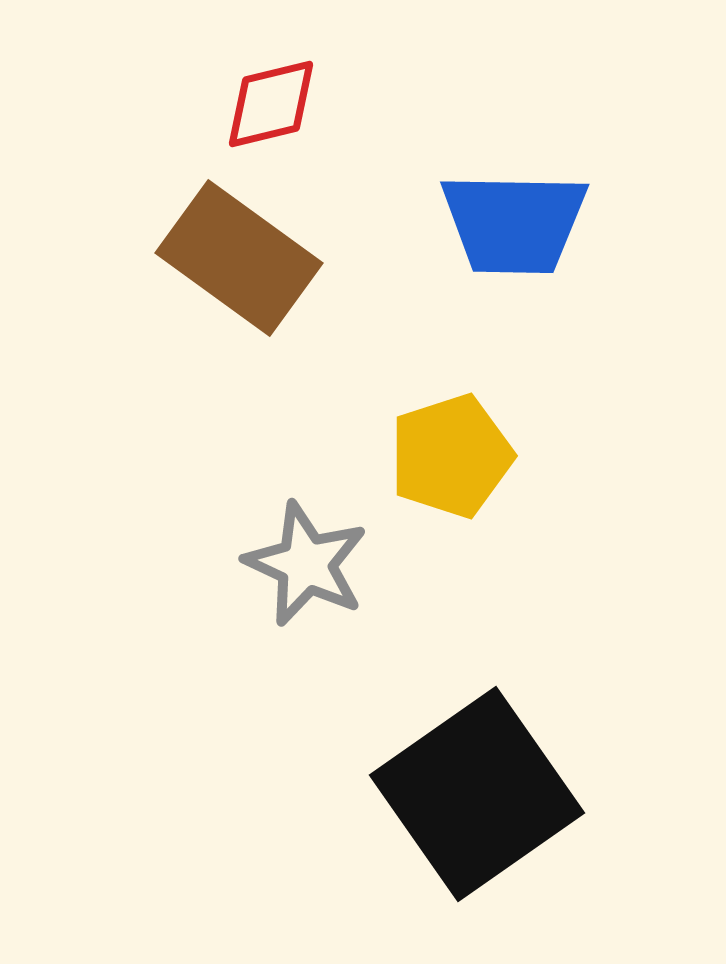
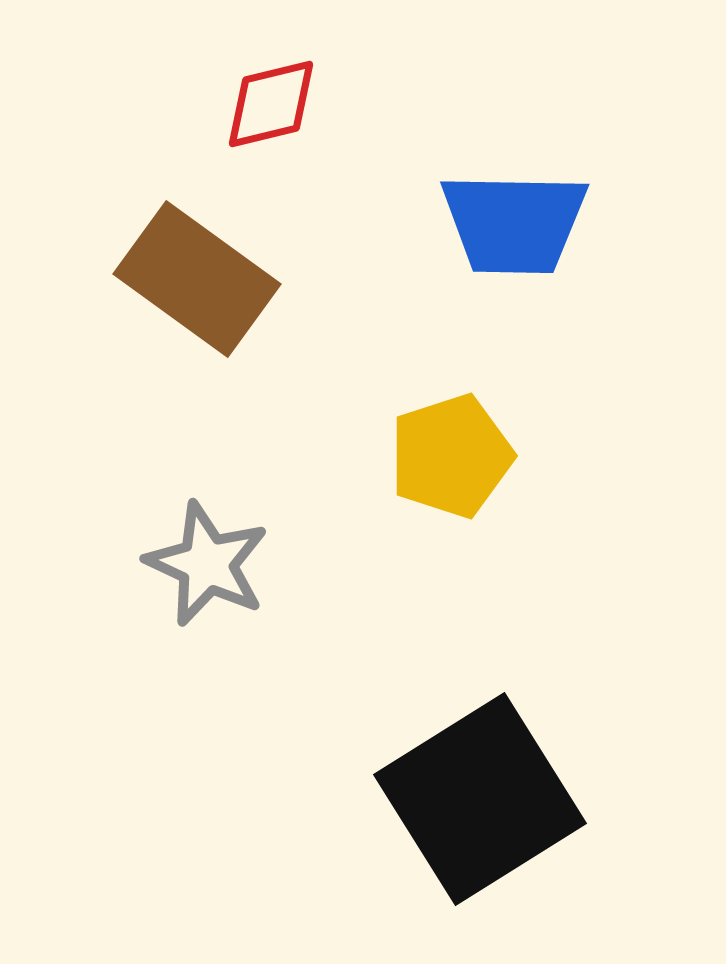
brown rectangle: moved 42 px left, 21 px down
gray star: moved 99 px left
black square: moved 3 px right, 5 px down; rotated 3 degrees clockwise
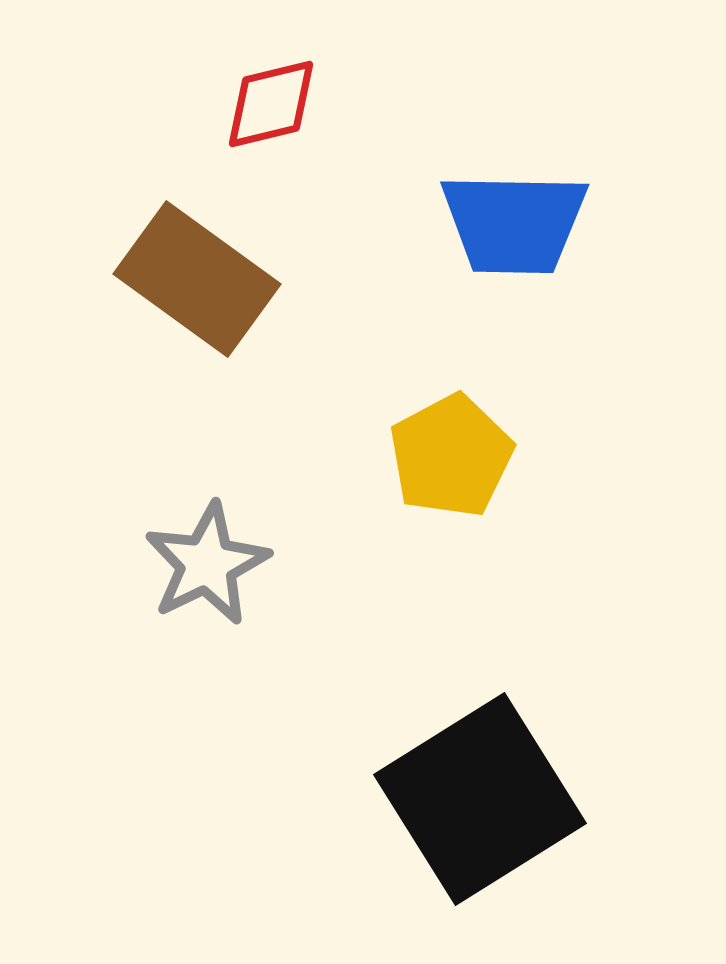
yellow pentagon: rotated 10 degrees counterclockwise
gray star: rotated 21 degrees clockwise
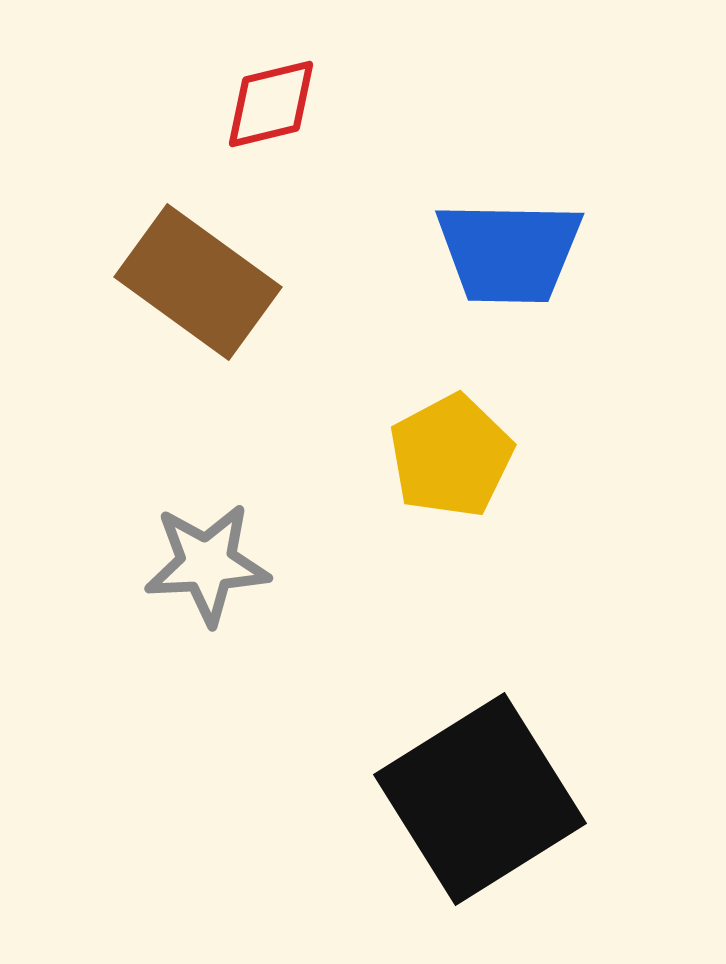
blue trapezoid: moved 5 px left, 29 px down
brown rectangle: moved 1 px right, 3 px down
gray star: rotated 23 degrees clockwise
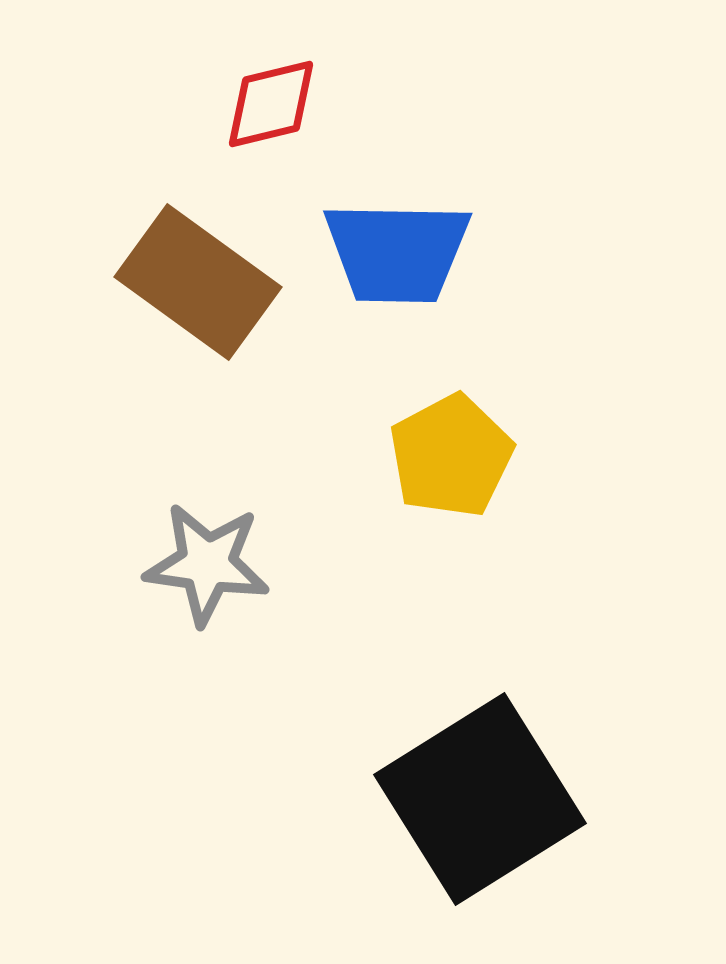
blue trapezoid: moved 112 px left
gray star: rotated 11 degrees clockwise
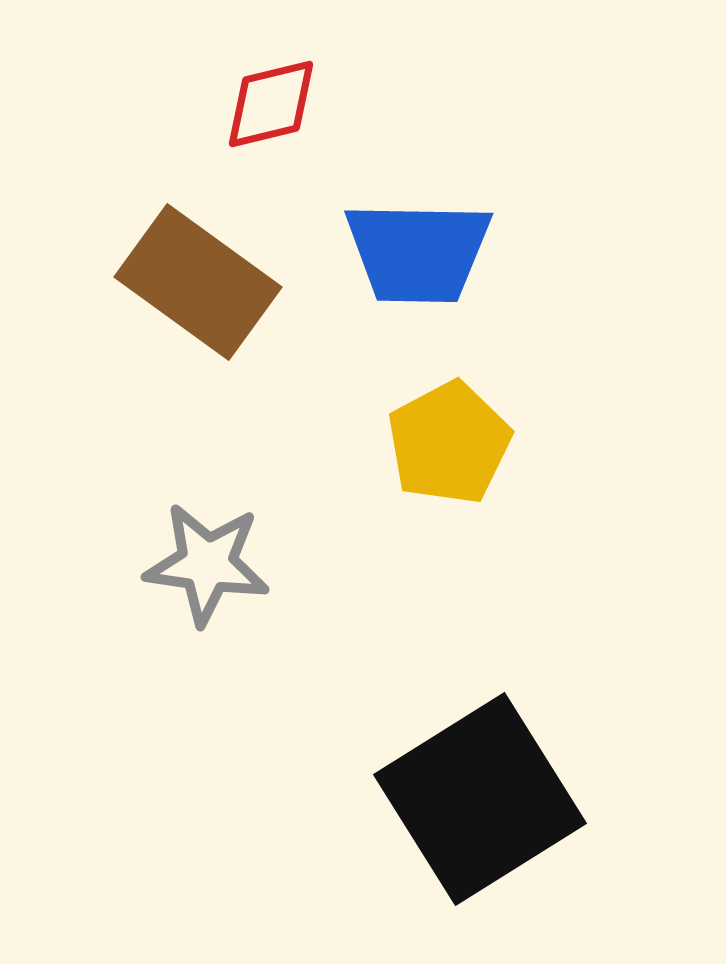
blue trapezoid: moved 21 px right
yellow pentagon: moved 2 px left, 13 px up
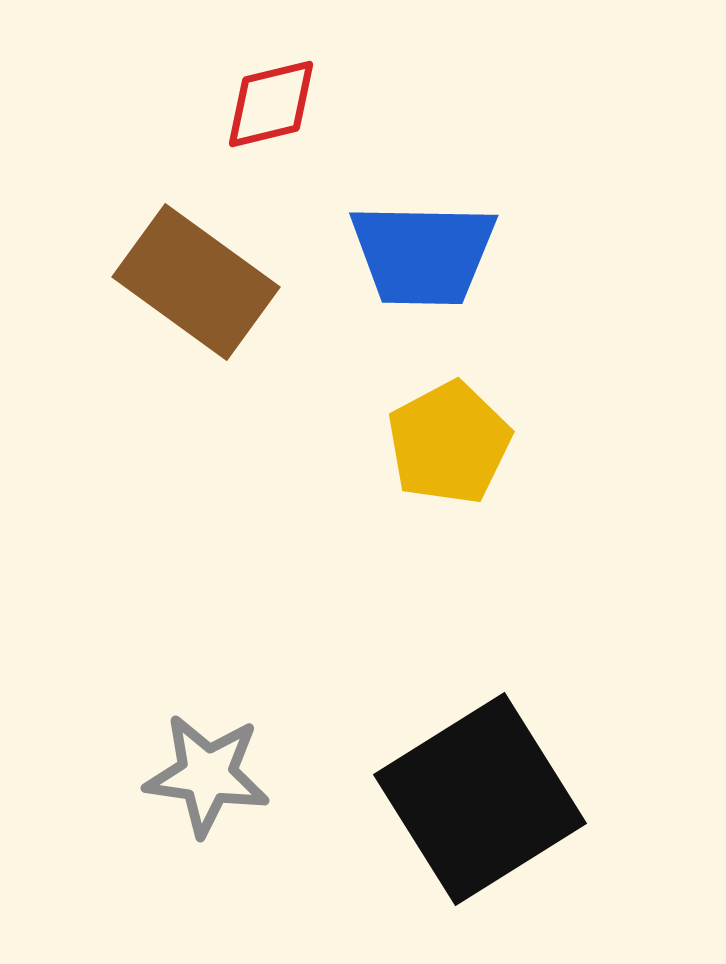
blue trapezoid: moved 5 px right, 2 px down
brown rectangle: moved 2 px left
gray star: moved 211 px down
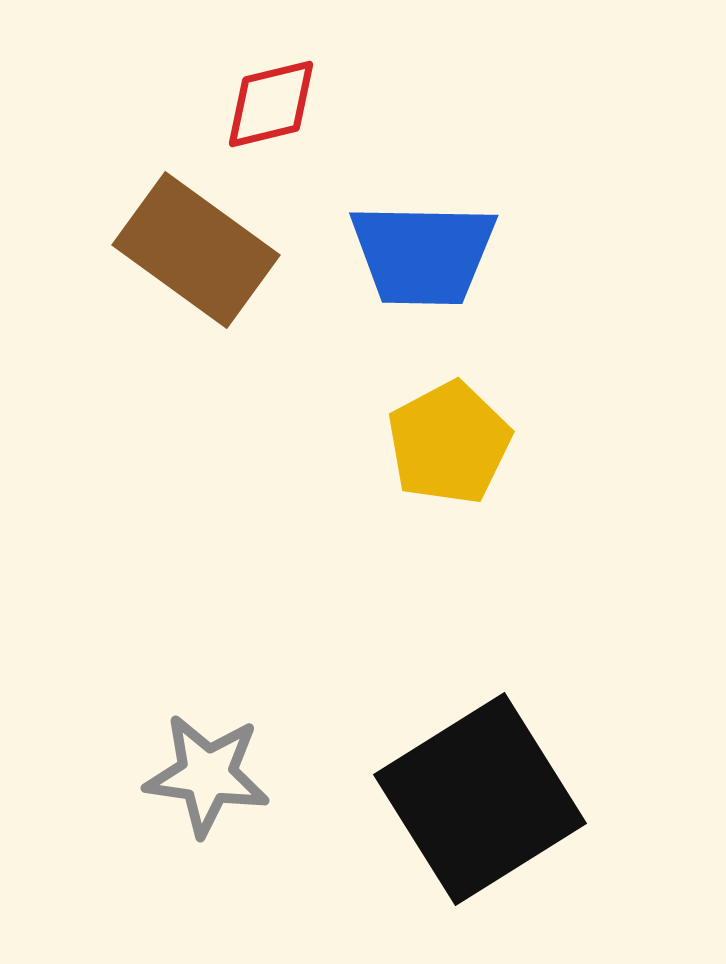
brown rectangle: moved 32 px up
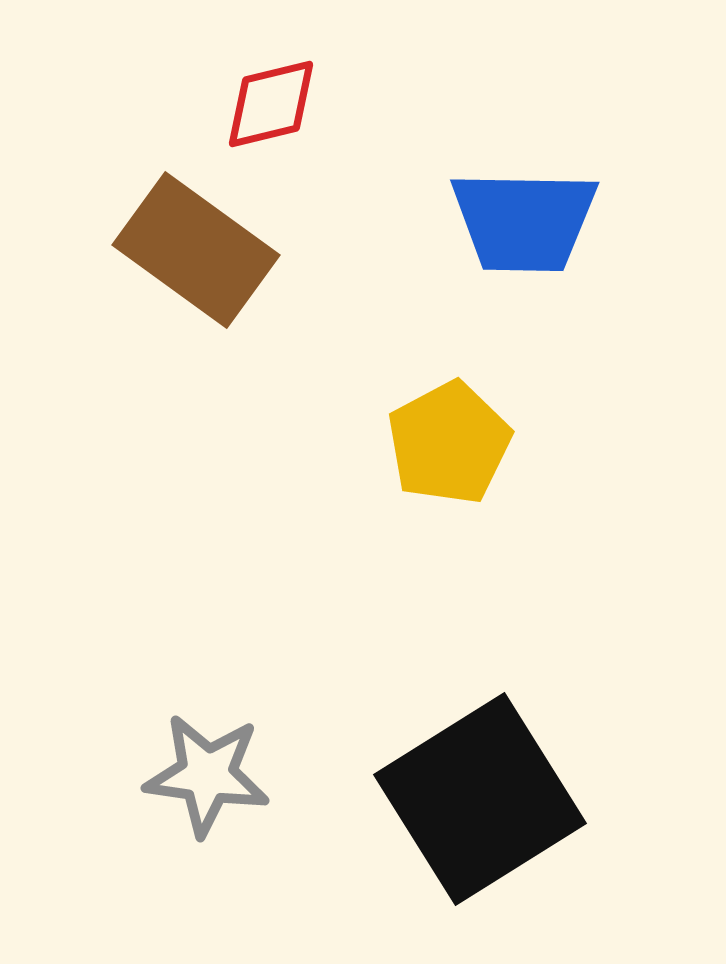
blue trapezoid: moved 101 px right, 33 px up
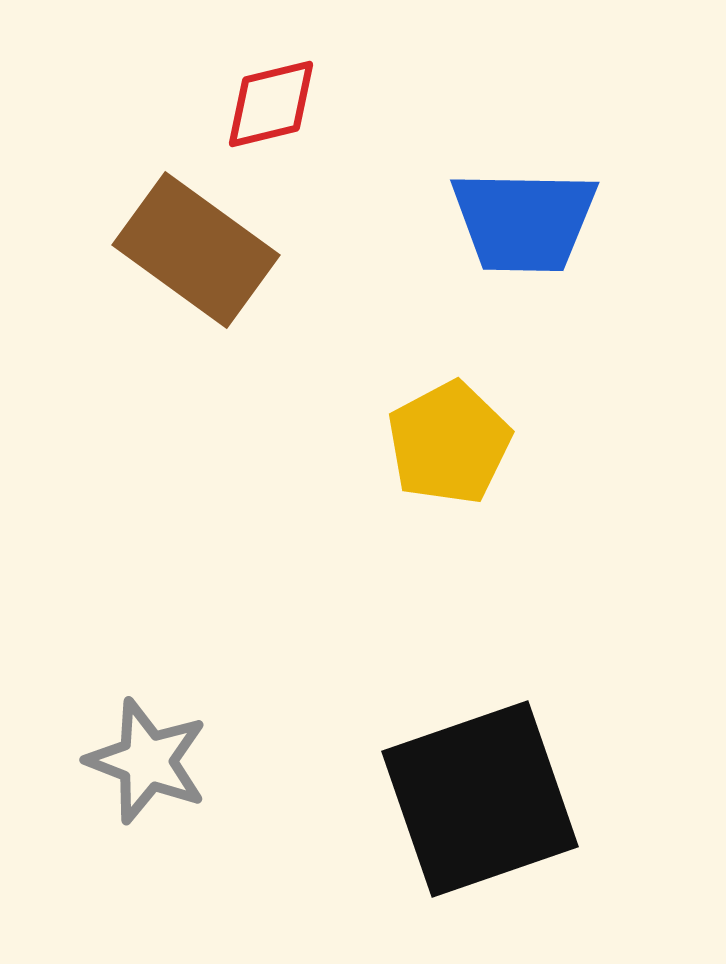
gray star: moved 60 px left, 14 px up; rotated 13 degrees clockwise
black square: rotated 13 degrees clockwise
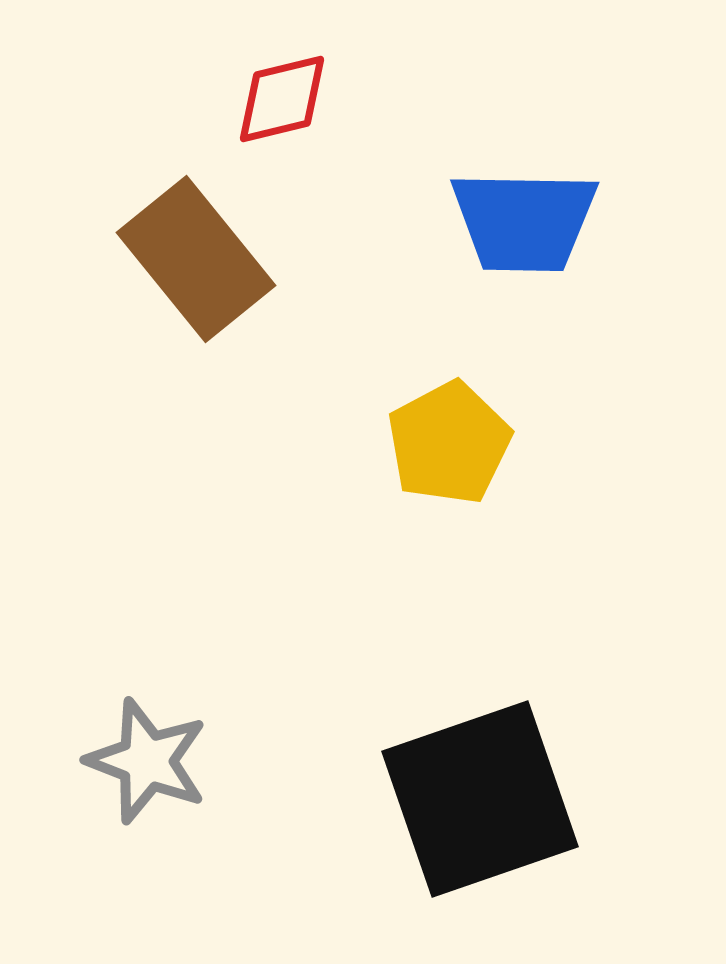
red diamond: moved 11 px right, 5 px up
brown rectangle: moved 9 px down; rotated 15 degrees clockwise
